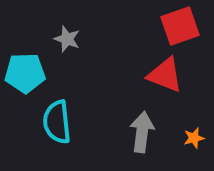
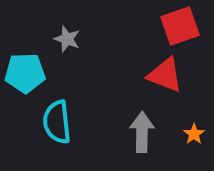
gray arrow: rotated 6 degrees counterclockwise
orange star: moved 4 px up; rotated 20 degrees counterclockwise
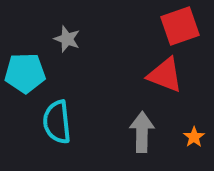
orange star: moved 3 px down
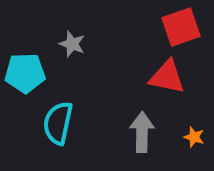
red square: moved 1 px right, 1 px down
gray star: moved 5 px right, 5 px down
red triangle: moved 2 px right, 2 px down; rotated 9 degrees counterclockwise
cyan semicircle: moved 1 px right, 1 px down; rotated 18 degrees clockwise
orange star: rotated 20 degrees counterclockwise
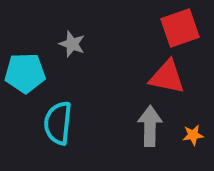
red square: moved 1 px left, 1 px down
cyan semicircle: rotated 6 degrees counterclockwise
gray arrow: moved 8 px right, 6 px up
orange star: moved 1 px left, 2 px up; rotated 25 degrees counterclockwise
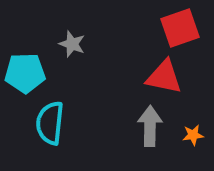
red triangle: moved 3 px left
cyan semicircle: moved 8 px left
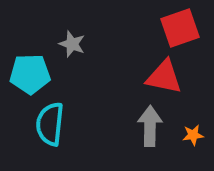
cyan pentagon: moved 5 px right, 1 px down
cyan semicircle: moved 1 px down
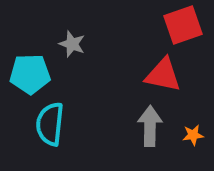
red square: moved 3 px right, 3 px up
red triangle: moved 1 px left, 2 px up
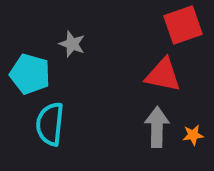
cyan pentagon: rotated 18 degrees clockwise
gray arrow: moved 7 px right, 1 px down
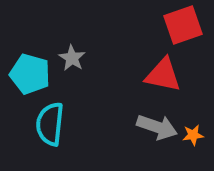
gray star: moved 14 px down; rotated 12 degrees clockwise
gray arrow: rotated 108 degrees clockwise
